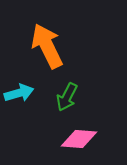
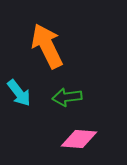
cyan arrow: rotated 68 degrees clockwise
green arrow: rotated 56 degrees clockwise
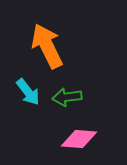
cyan arrow: moved 9 px right, 1 px up
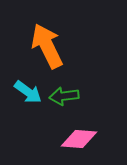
cyan arrow: rotated 16 degrees counterclockwise
green arrow: moved 3 px left, 1 px up
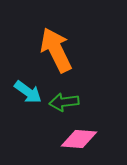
orange arrow: moved 9 px right, 4 px down
green arrow: moved 6 px down
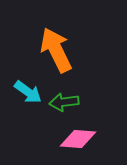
pink diamond: moved 1 px left
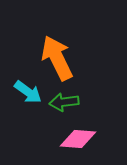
orange arrow: moved 1 px right, 8 px down
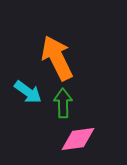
green arrow: moved 1 px left, 1 px down; rotated 96 degrees clockwise
pink diamond: rotated 12 degrees counterclockwise
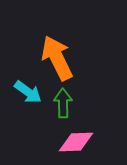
pink diamond: moved 2 px left, 3 px down; rotated 6 degrees clockwise
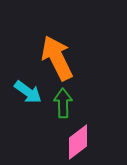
pink diamond: moved 2 px right; rotated 36 degrees counterclockwise
